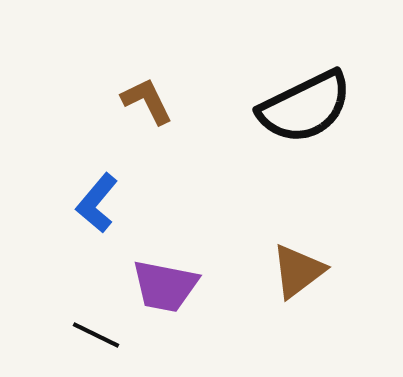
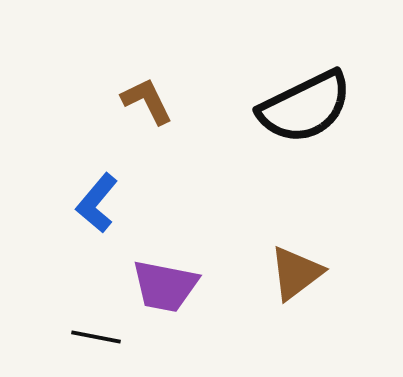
brown triangle: moved 2 px left, 2 px down
black line: moved 2 px down; rotated 15 degrees counterclockwise
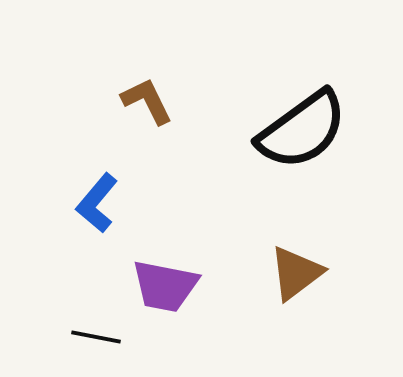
black semicircle: moved 3 px left, 23 px down; rotated 10 degrees counterclockwise
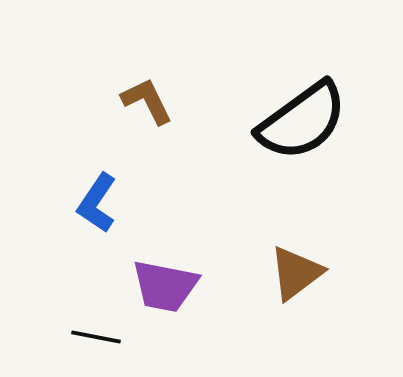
black semicircle: moved 9 px up
blue L-shape: rotated 6 degrees counterclockwise
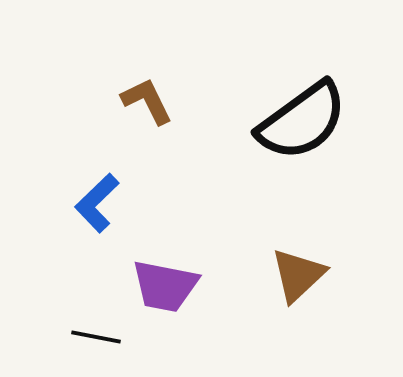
blue L-shape: rotated 12 degrees clockwise
brown triangle: moved 2 px right, 2 px down; rotated 6 degrees counterclockwise
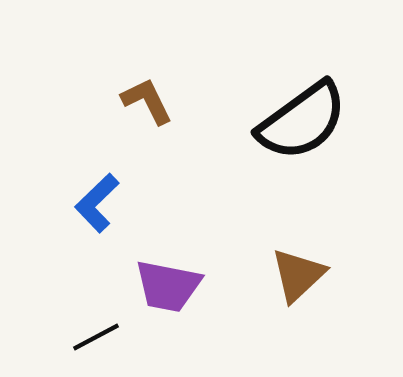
purple trapezoid: moved 3 px right
black line: rotated 39 degrees counterclockwise
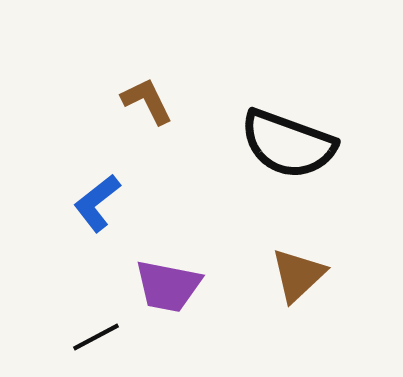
black semicircle: moved 14 px left, 23 px down; rotated 56 degrees clockwise
blue L-shape: rotated 6 degrees clockwise
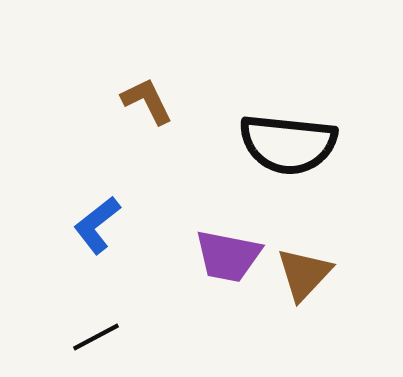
black semicircle: rotated 14 degrees counterclockwise
blue L-shape: moved 22 px down
brown triangle: moved 6 px right, 1 px up; rotated 4 degrees counterclockwise
purple trapezoid: moved 60 px right, 30 px up
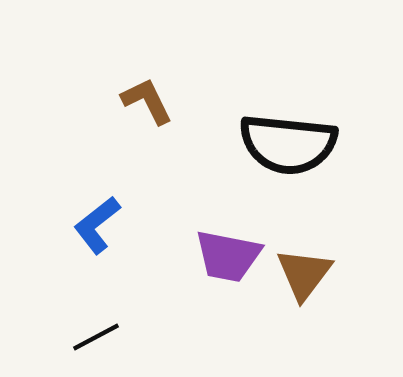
brown triangle: rotated 6 degrees counterclockwise
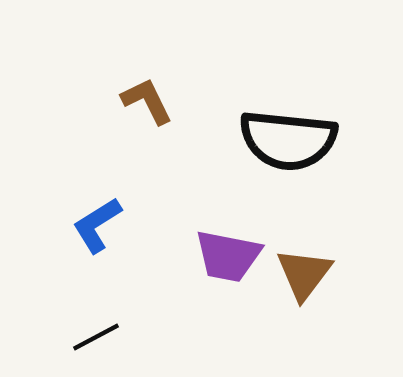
black semicircle: moved 4 px up
blue L-shape: rotated 6 degrees clockwise
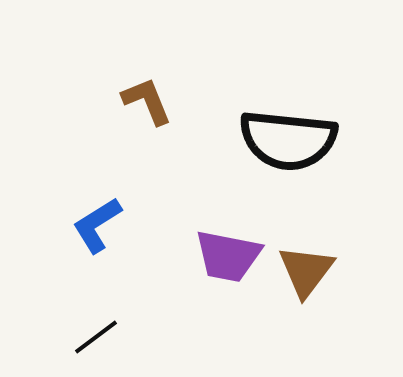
brown L-shape: rotated 4 degrees clockwise
brown triangle: moved 2 px right, 3 px up
black line: rotated 9 degrees counterclockwise
